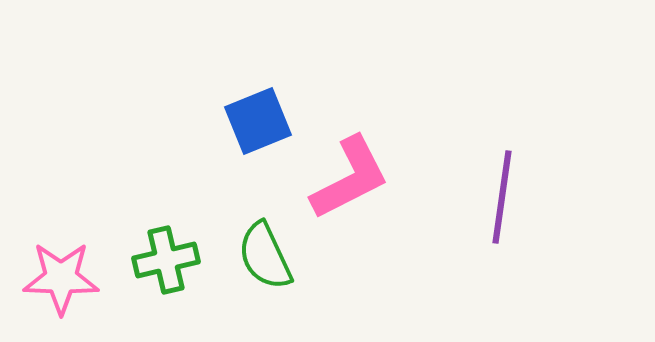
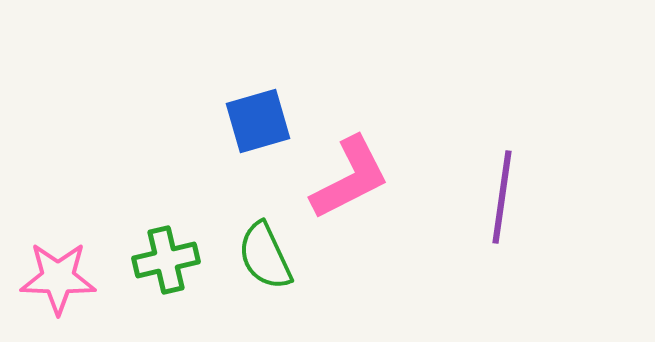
blue square: rotated 6 degrees clockwise
pink star: moved 3 px left
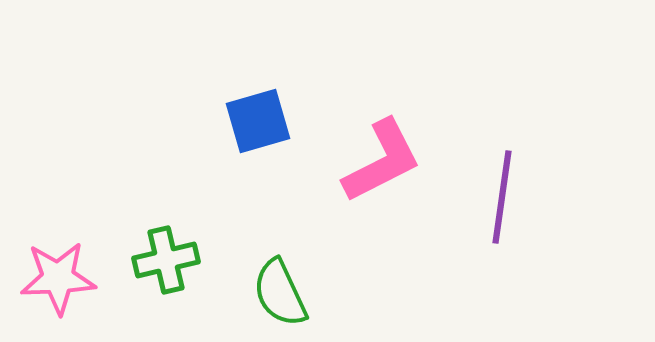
pink L-shape: moved 32 px right, 17 px up
green semicircle: moved 15 px right, 37 px down
pink star: rotated 4 degrees counterclockwise
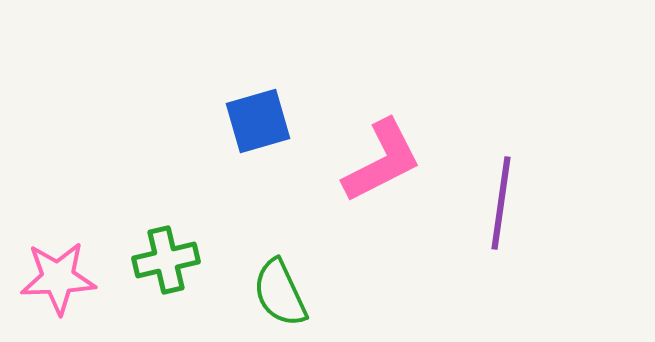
purple line: moved 1 px left, 6 px down
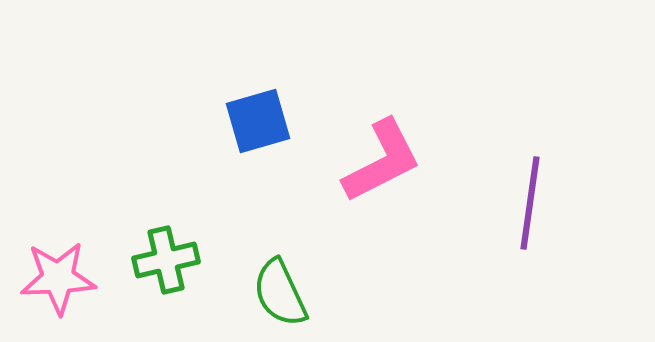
purple line: moved 29 px right
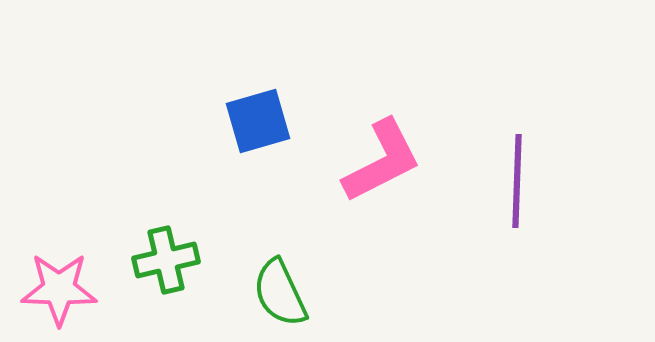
purple line: moved 13 px left, 22 px up; rotated 6 degrees counterclockwise
pink star: moved 1 px right, 11 px down; rotated 4 degrees clockwise
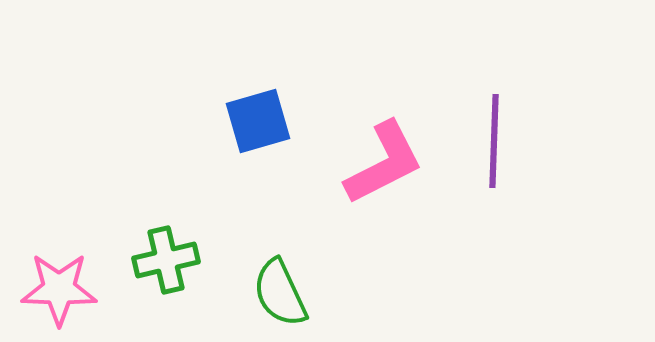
pink L-shape: moved 2 px right, 2 px down
purple line: moved 23 px left, 40 px up
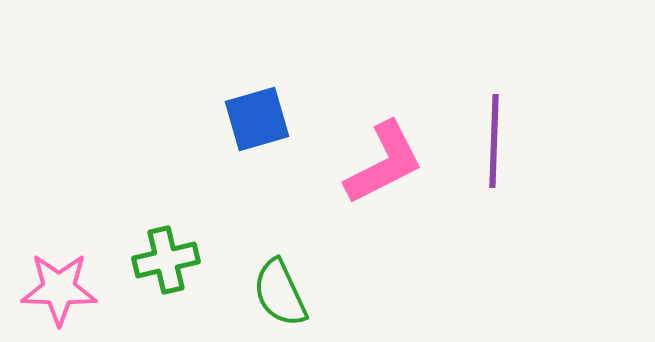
blue square: moved 1 px left, 2 px up
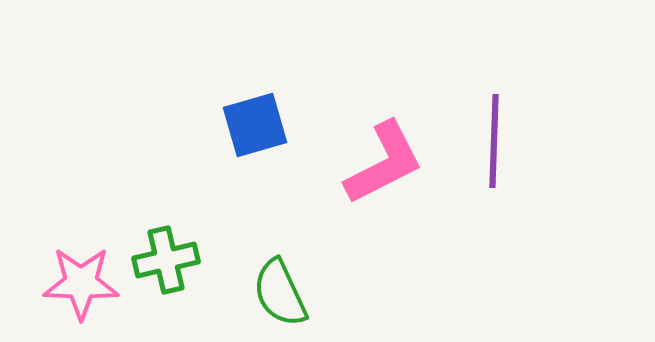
blue square: moved 2 px left, 6 px down
pink star: moved 22 px right, 6 px up
